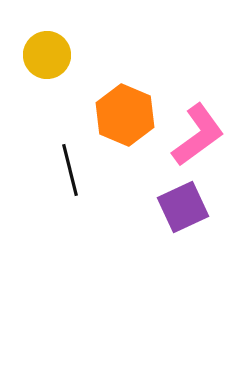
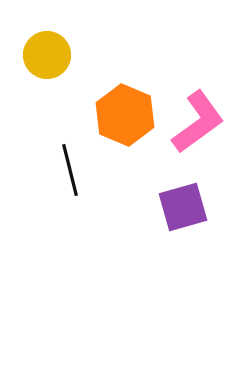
pink L-shape: moved 13 px up
purple square: rotated 9 degrees clockwise
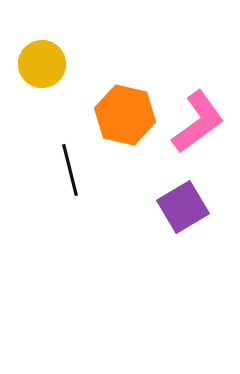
yellow circle: moved 5 px left, 9 px down
orange hexagon: rotated 10 degrees counterclockwise
purple square: rotated 15 degrees counterclockwise
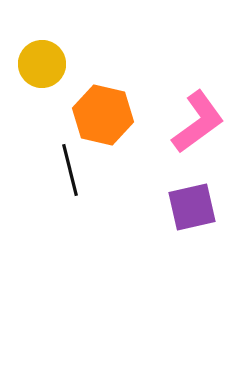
orange hexagon: moved 22 px left
purple square: moved 9 px right; rotated 18 degrees clockwise
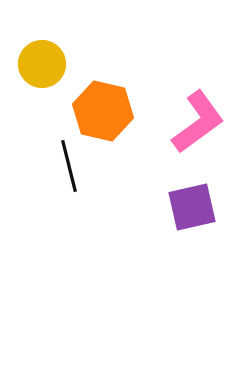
orange hexagon: moved 4 px up
black line: moved 1 px left, 4 px up
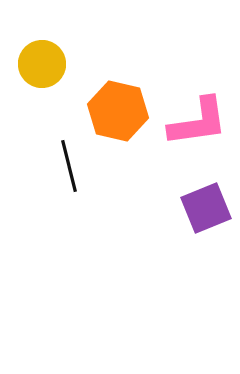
orange hexagon: moved 15 px right
pink L-shape: rotated 28 degrees clockwise
purple square: moved 14 px right, 1 px down; rotated 9 degrees counterclockwise
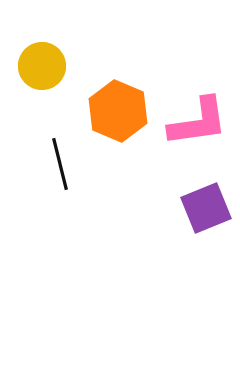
yellow circle: moved 2 px down
orange hexagon: rotated 10 degrees clockwise
black line: moved 9 px left, 2 px up
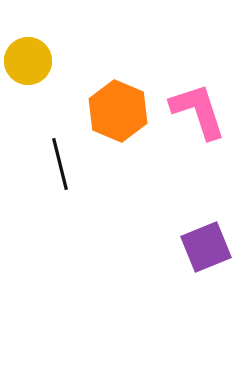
yellow circle: moved 14 px left, 5 px up
pink L-shape: moved 11 px up; rotated 100 degrees counterclockwise
purple square: moved 39 px down
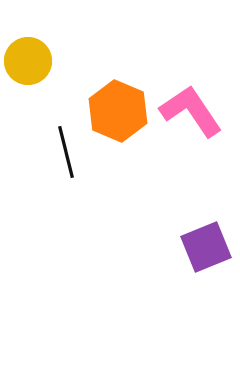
pink L-shape: moved 7 px left; rotated 16 degrees counterclockwise
black line: moved 6 px right, 12 px up
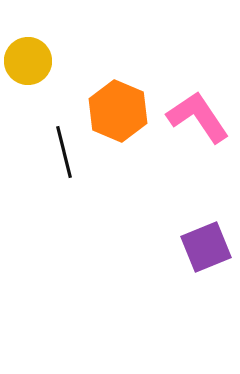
pink L-shape: moved 7 px right, 6 px down
black line: moved 2 px left
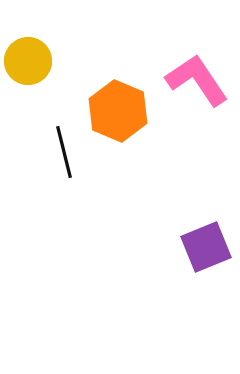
pink L-shape: moved 1 px left, 37 px up
